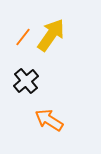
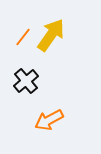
orange arrow: rotated 60 degrees counterclockwise
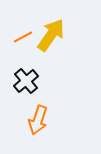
orange line: rotated 24 degrees clockwise
orange arrow: moved 11 px left; rotated 44 degrees counterclockwise
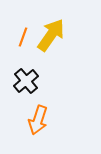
orange line: rotated 42 degrees counterclockwise
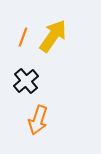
yellow arrow: moved 2 px right, 1 px down
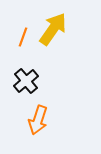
yellow arrow: moved 7 px up
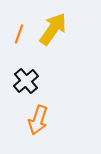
orange line: moved 4 px left, 3 px up
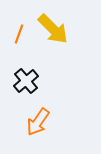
yellow arrow: rotated 100 degrees clockwise
orange arrow: moved 2 px down; rotated 16 degrees clockwise
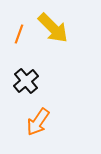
yellow arrow: moved 1 px up
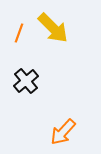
orange line: moved 1 px up
orange arrow: moved 25 px right, 10 px down; rotated 8 degrees clockwise
